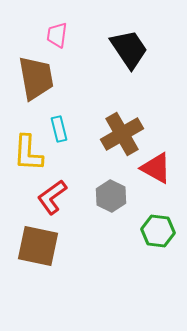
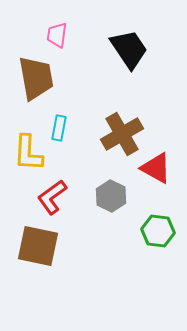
cyan rectangle: moved 1 px up; rotated 25 degrees clockwise
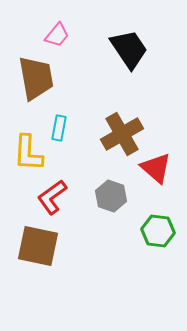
pink trapezoid: rotated 148 degrees counterclockwise
red triangle: rotated 12 degrees clockwise
gray hexagon: rotated 8 degrees counterclockwise
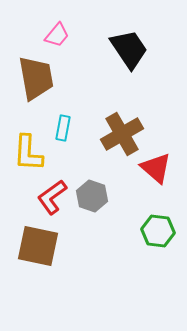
cyan rectangle: moved 4 px right
gray hexagon: moved 19 px left
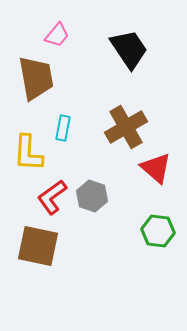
brown cross: moved 4 px right, 7 px up
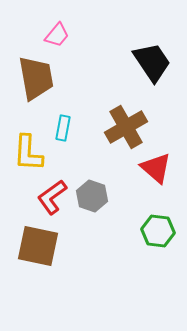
black trapezoid: moved 23 px right, 13 px down
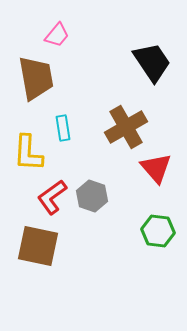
cyan rectangle: rotated 20 degrees counterclockwise
red triangle: rotated 8 degrees clockwise
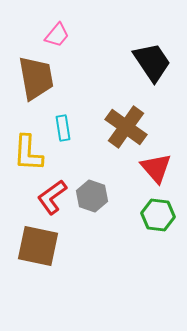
brown cross: rotated 24 degrees counterclockwise
green hexagon: moved 16 px up
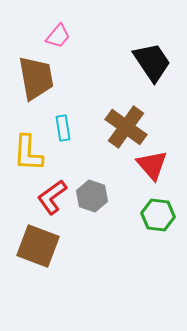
pink trapezoid: moved 1 px right, 1 px down
red triangle: moved 4 px left, 3 px up
brown square: rotated 9 degrees clockwise
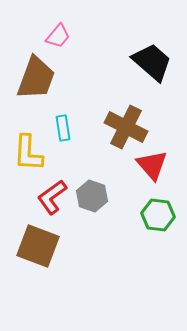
black trapezoid: rotated 15 degrees counterclockwise
brown trapezoid: rotated 30 degrees clockwise
brown cross: rotated 9 degrees counterclockwise
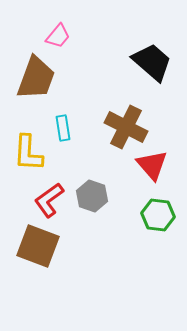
red L-shape: moved 3 px left, 3 px down
